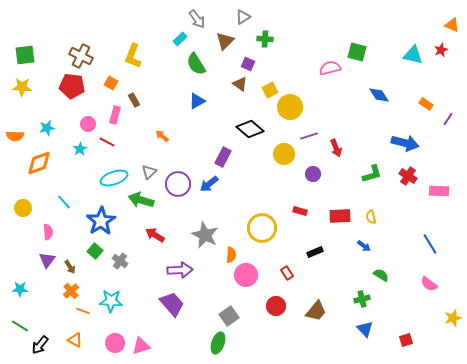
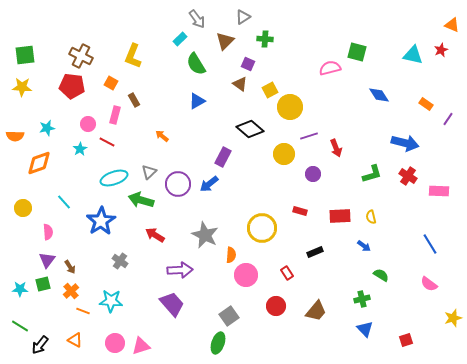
green square at (95, 251): moved 52 px left, 33 px down; rotated 35 degrees clockwise
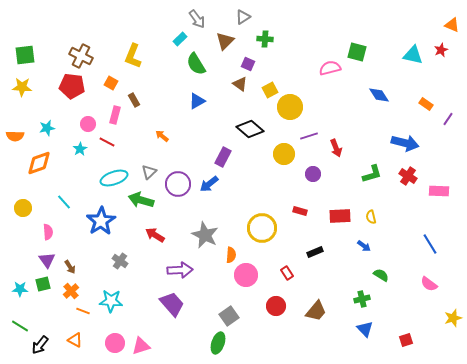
purple triangle at (47, 260): rotated 12 degrees counterclockwise
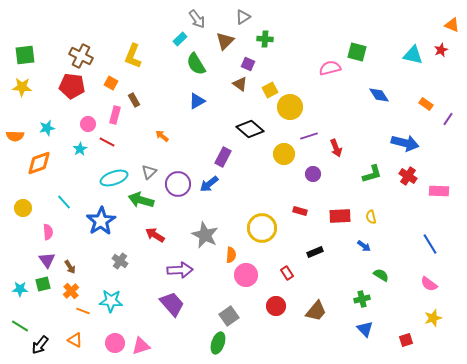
yellow star at (453, 318): moved 20 px left
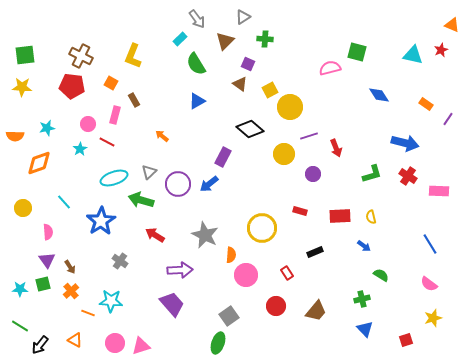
orange line at (83, 311): moved 5 px right, 2 px down
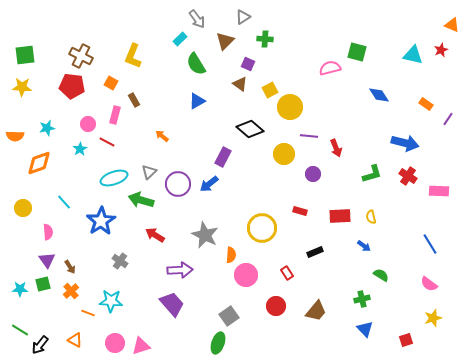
purple line at (309, 136): rotated 24 degrees clockwise
green line at (20, 326): moved 4 px down
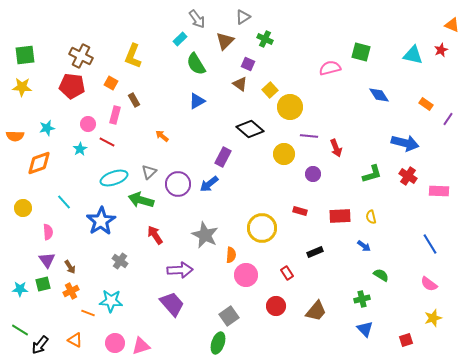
green cross at (265, 39): rotated 21 degrees clockwise
green square at (357, 52): moved 4 px right
yellow square at (270, 90): rotated 14 degrees counterclockwise
red arrow at (155, 235): rotated 24 degrees clockwise
orange cross at (71, 291): rotated 14 degrees clockwise
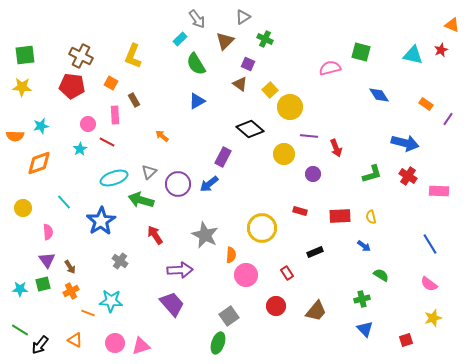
pink rectangle at (115, 115): rotated 18 degrees counterclockwise
cyan star at (47, 128): moved 6 px left, 2 px up
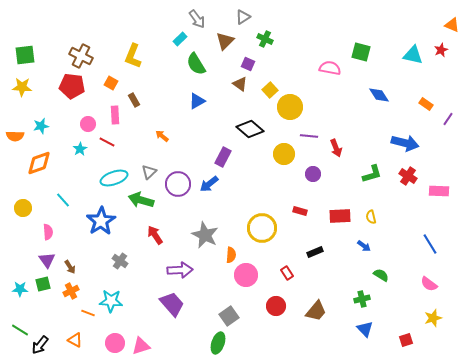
pink semicircle at (330, 68): rotated 25 degrees clockwise
cyan line at (64, 202): moved 1 px left, 2 px up
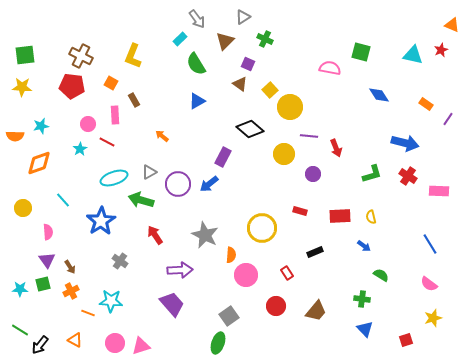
gray triangle at (149, 172): rotated 14 degrees clockwise
green cross at (362, 299): rotated 21 degrees clockwise
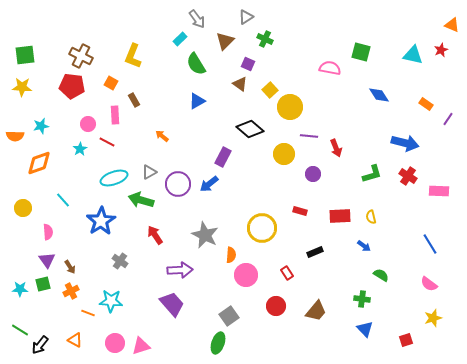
gray triangle at (243, 17): moved 3 px right
